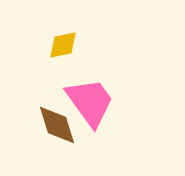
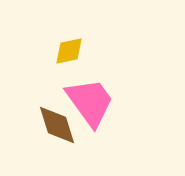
yellow diamond: moved 6 px right, 6 px down
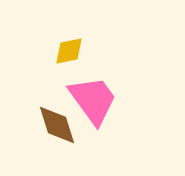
pink trapezoid: moved 3 px right, 2 px up
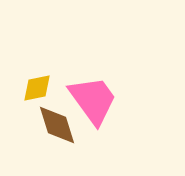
yellow diamond: moved 32 px left, 37 px down
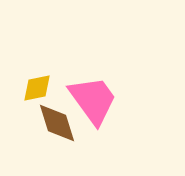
brown diamond: moved 2 px up
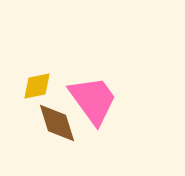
yellow diamond: moved 2 px up
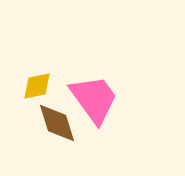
pink trapezoid: moved 1 px right, 1 px up
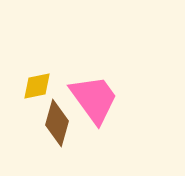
brown diamond: rotated 33 degrees clockwise
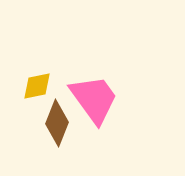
brown diamond: rotated 6 degrees clockwise
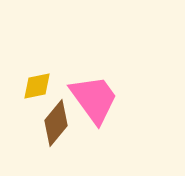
brown diamond: moved 1 px left; rotated 18 degrees clockwise
